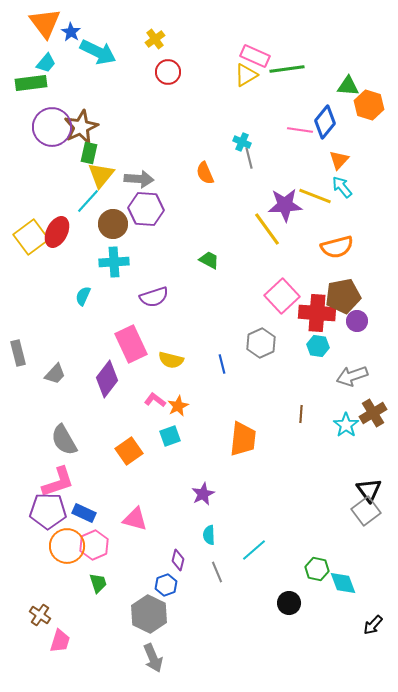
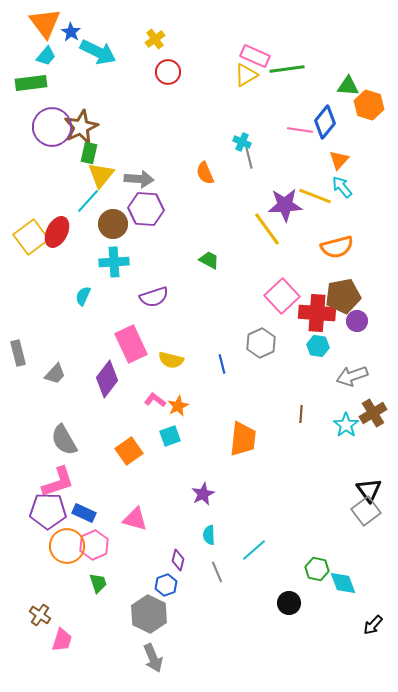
cyan trapezoid at (46, 63): moved 7 px up
pink trapezoid at (60, 641): moved 2 px right, 1 px up
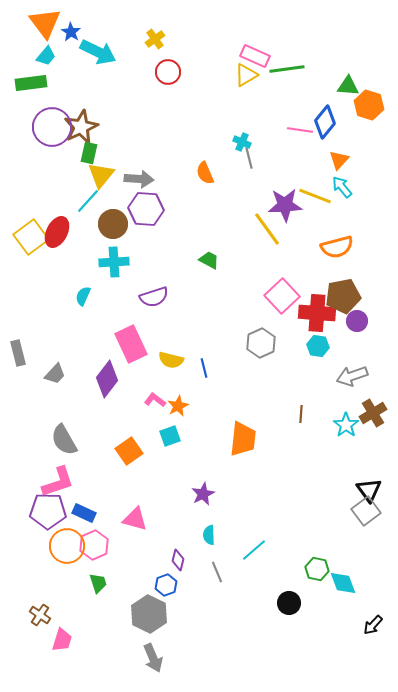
blue line at (222, 364): moved 18 px left, 4 px down
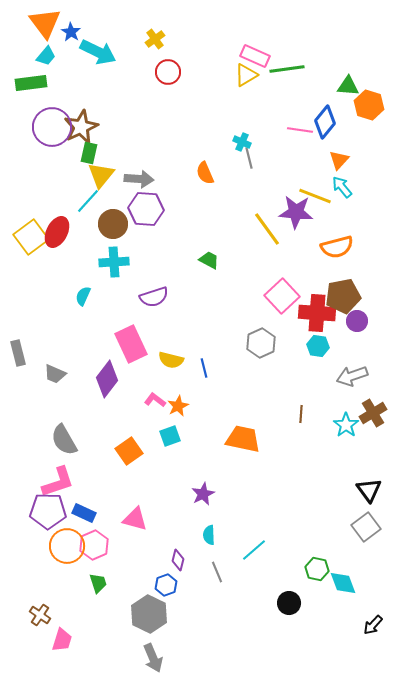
purple star at (285, 205): moved 11 px right, 7 px down; rotated 8 degrees clockwise
gray trapezoid at (55, 374): rotated 70 degrees clockwise
orange trapezoid at (243, 439): rotated 84 degrees counterclockwise
gray square at (366, 511): moved 16 px down
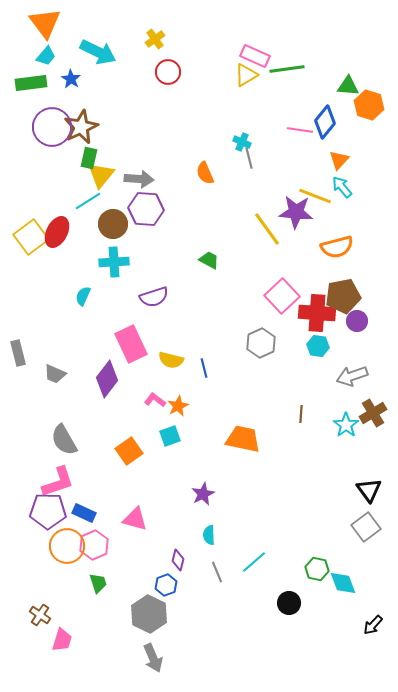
blue star at (71, 32): moved 47 px down
green rectangle at (89, 153): moved 5 px down
cyan line at (88, 201): rotated 16 degrees clockwise
cyan line at (254, 550): moved 12 px down
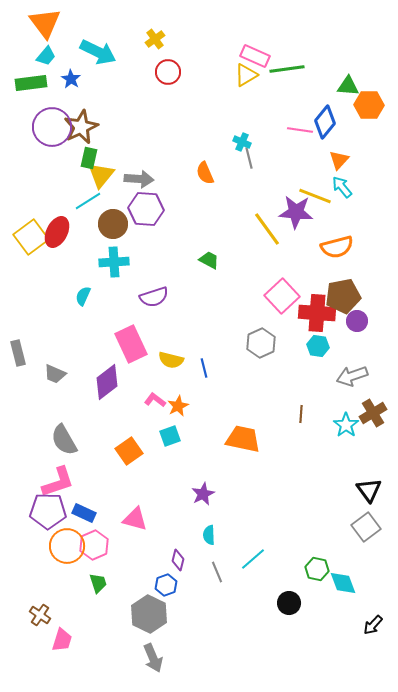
orange hexagon at (369, 105): rotated 16 degrees counterclockwise
purple diamond at (107, 379): moved 3 px down; rotated 15 degrees clockwise
cyan line at (254, 562): moved 1 px left, 3 px up
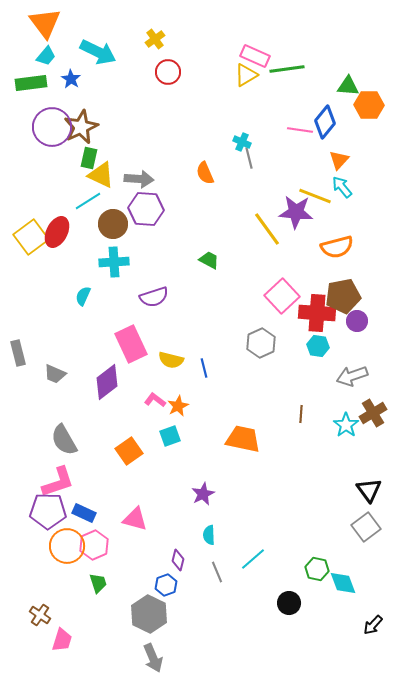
yellow triangle at (101, 175): rotated 44 degrees counterclockwise
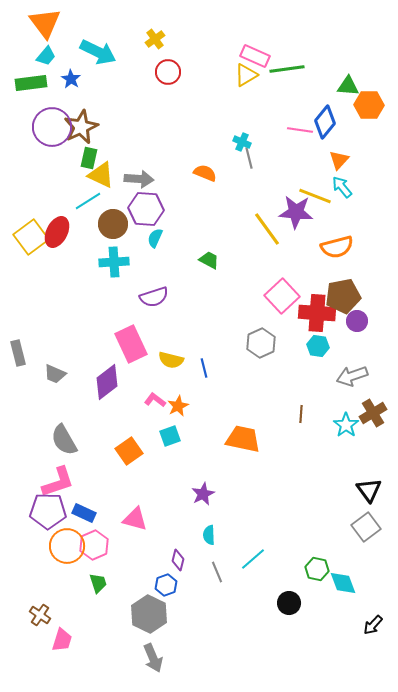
orange semicircle at (205, 173): rotated 135 degrees clockwise
cyan semicircle at (83, 296): moved 72 px right, 58 px up
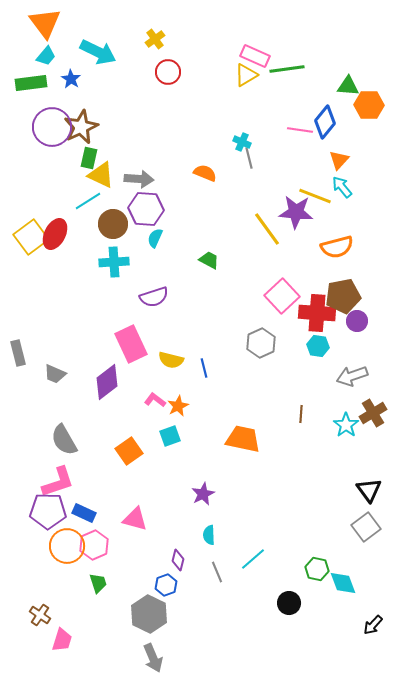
red ellipse at (57, 232): moved 2 px left, 2 px down
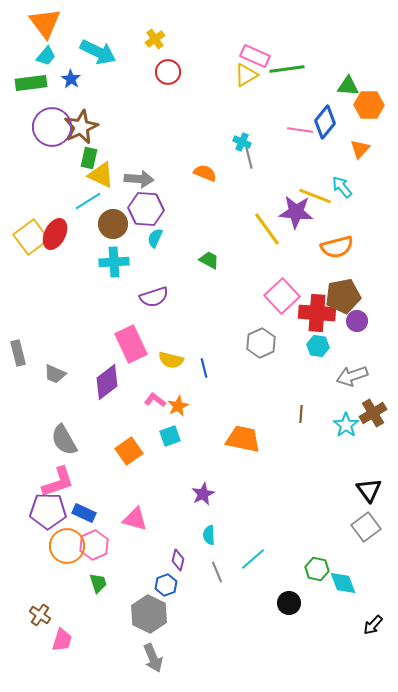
orange triangle at (339, 160): moved 21 px right, 11 px up
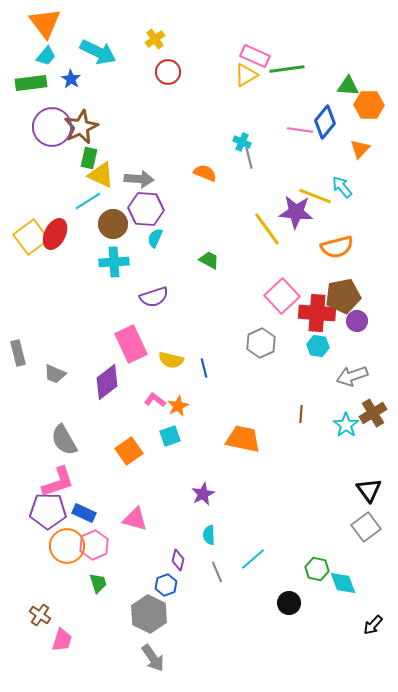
gray arrow at (153, 658): rotated 12 degrees counterclockwise
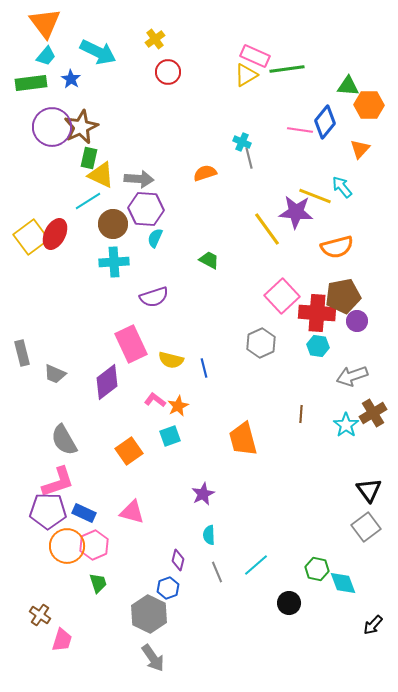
orange semicircle at (205, 173): rotated 40 degrees counterclockwise
gray rectangle at (18, 353): moved 4 px right
orange trapezoid at (243, 439): rotated 117 degrees counterclockwise
pink triangle at (135, 519): moved 3 px left, 7 px up
cyan line at (253, 559): moved 3 px right, 6 px down
blue hexagon at (166, 585): moved 2 px right, 3 px down
